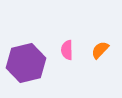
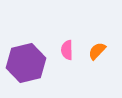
orange semicircle: moved 3 px left, 1 px down
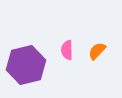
purple hexagon: moved 2 px down
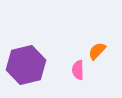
pink semicircle: moved 11 px right, 20 px down
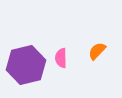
pink semicircle: moved 17 px left, 12 px up
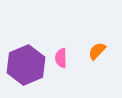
purple hexagon: rotated 9 degrees counterclockwise
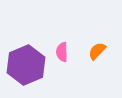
pink semicircle: moved 1 px right, 6 px up
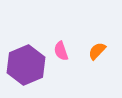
pink semicircle: moved 1 px left, 1 px up; rotated 18 degrees counterclockwise
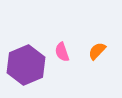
pink semicircle: moved 1 px right, 1 px down
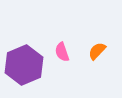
purple hexagon: moved 2 px left
